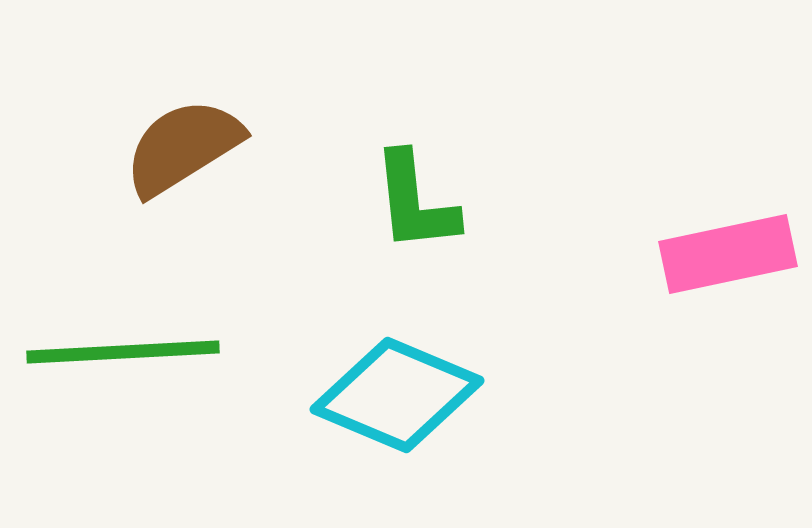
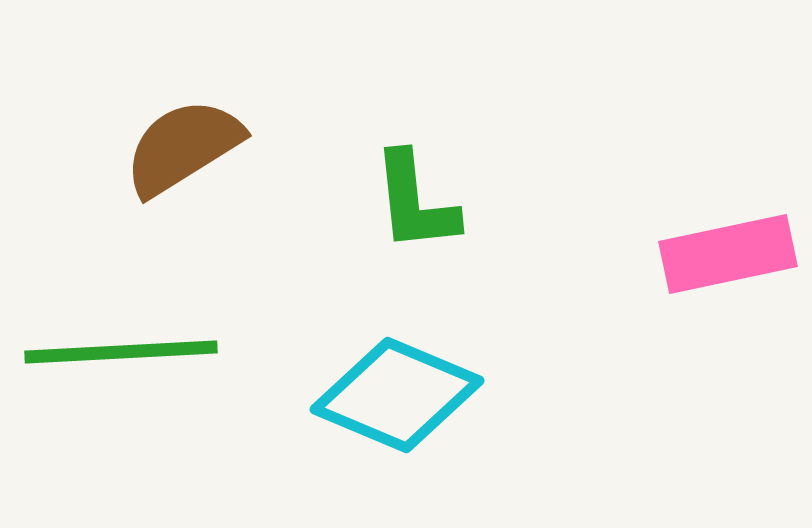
green line: moved 2 px left
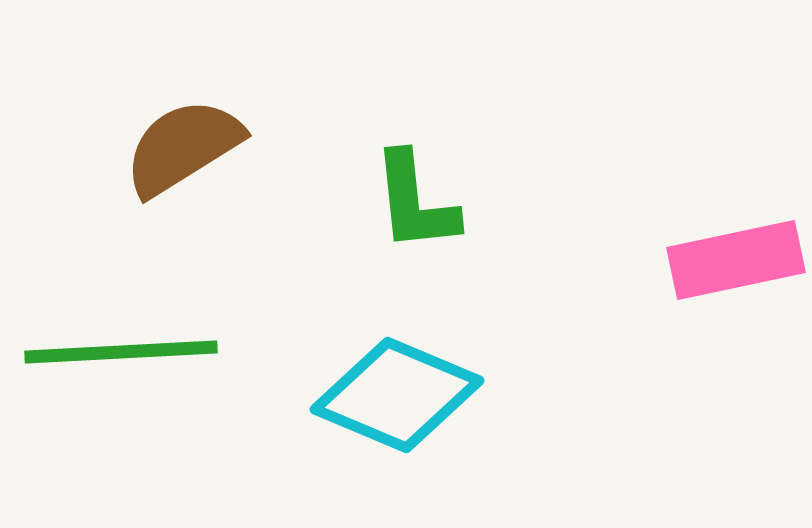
pink rectangle: moved 8 px right, 6 px down
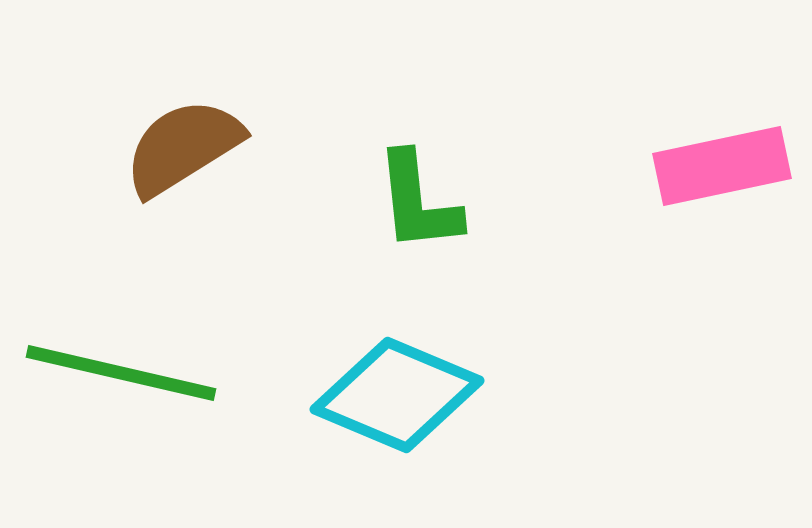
green L-shape: moved 3 px right
pink rectangle: moved 14 px left, 94 px up
green line: moved 21 px down; rotated 16 degrees clockwise
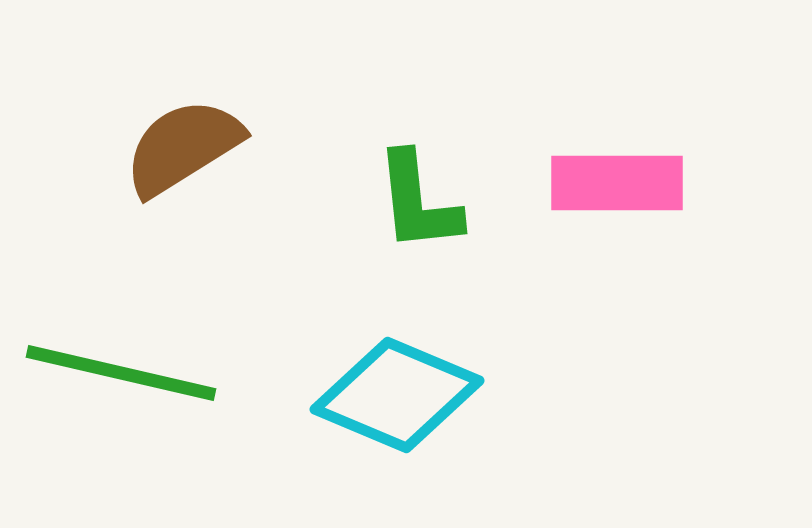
pink rectangle: moved 105 px left, 17 px down; rotated 12 degrees clockwise
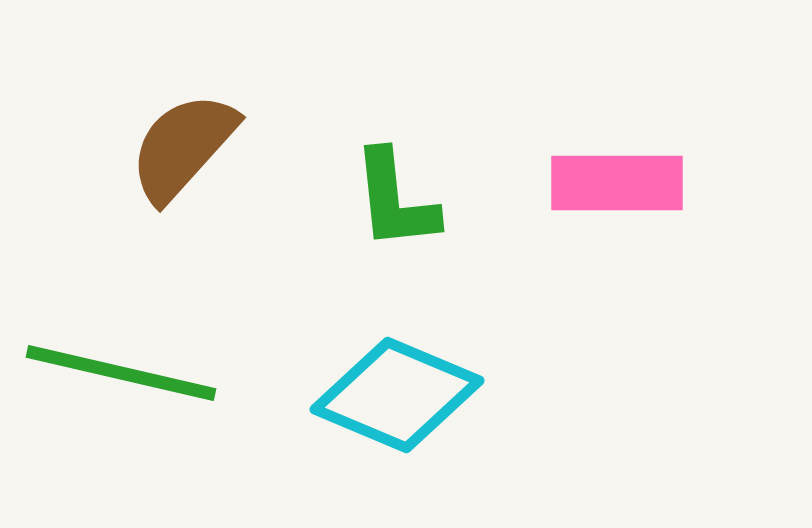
brown semicircle: rotated 16 degrees counterclockwise
green L-shape: moved 23 px left, 2 px up
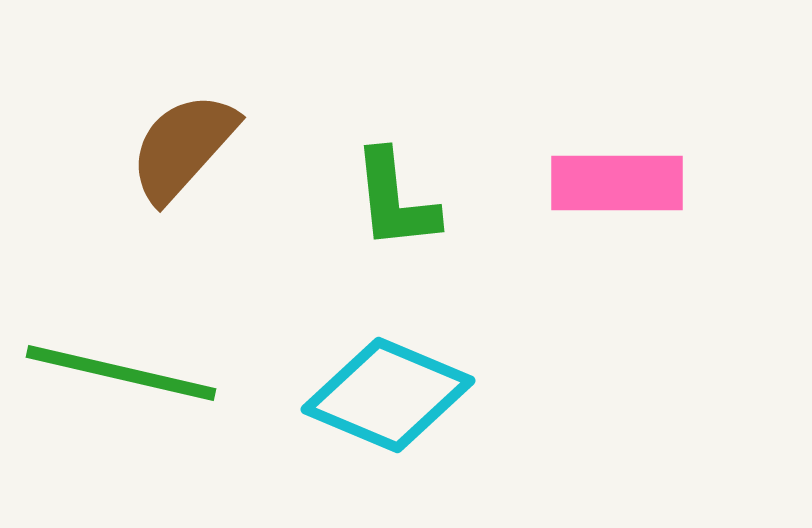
cyan diamond: moved 9 px left
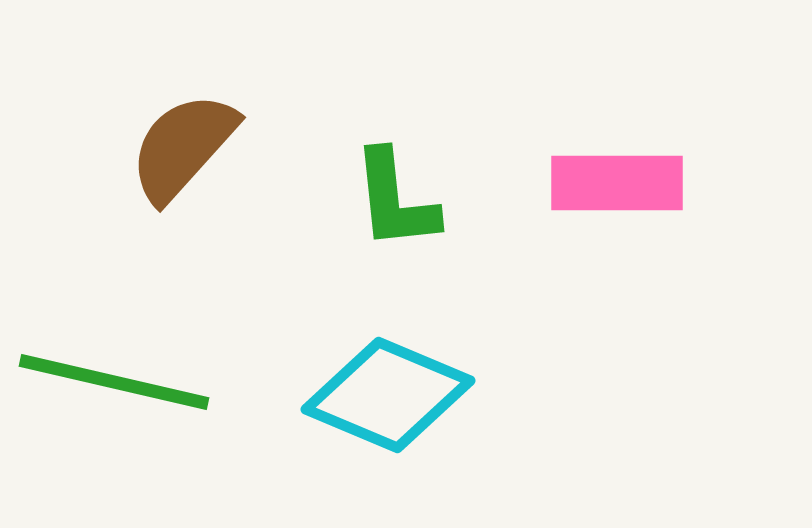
green line: moved 7 px left, 9 px down
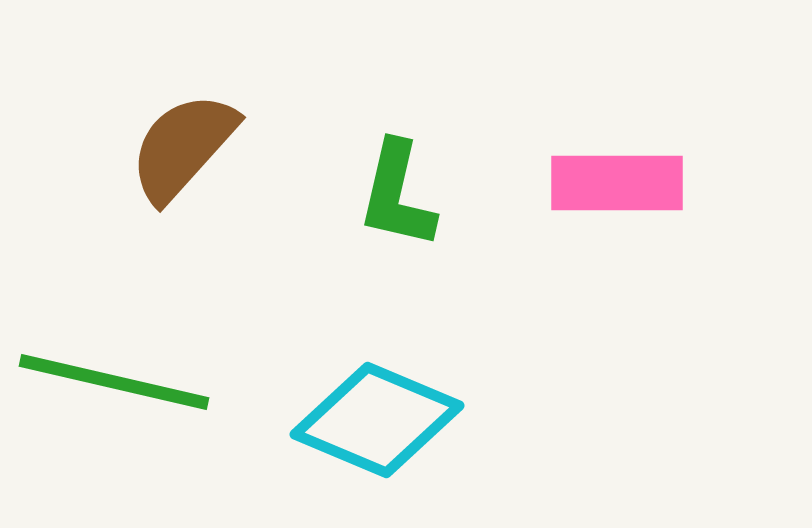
green L-shape: moved 2 px right, 5 px up; rotated 19 degrees clockwise
cyan diamond: moved 11 px left, 25 px down
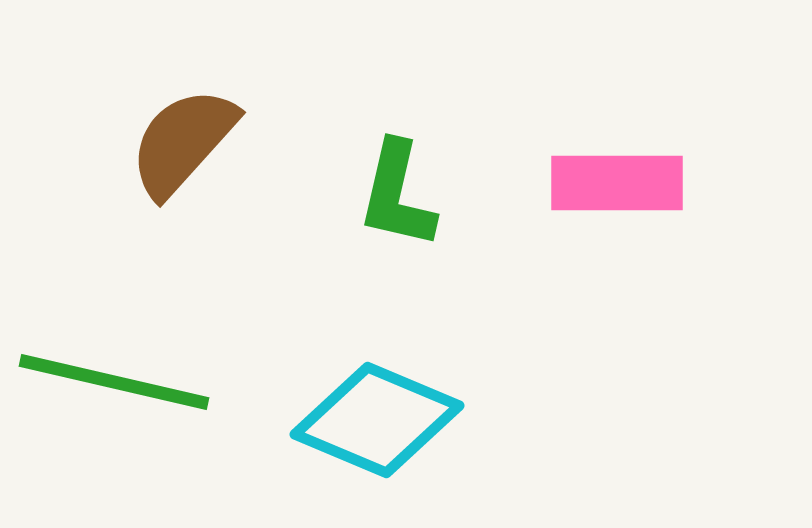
brown semicircle: moved 5 px up
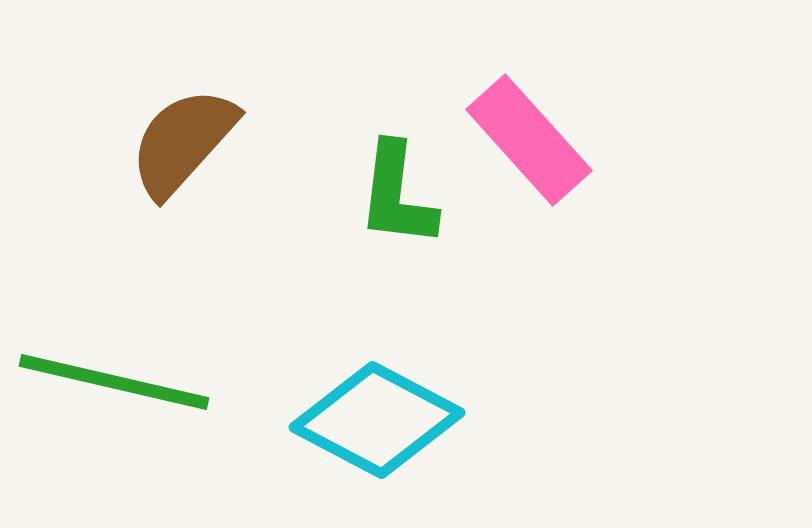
pink rectangle: moved 88 px left, 43 px up; rotated 48 degrees clockwise
green L-shape: rotated 6 degrees counterclockwise
cyan diamond: rotated 5 degrees clockwise
